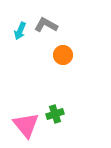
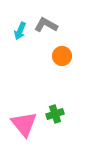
orange circle: moved 1 px left, 1 px down
pink triangle: moved 2 px left, 1 px up
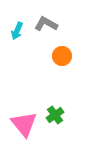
gray L-shape: moved 1 px up
cyan arrow: moved 3 px left
green cross: moved 1 px down; rotated 18 degrees counterclockwise
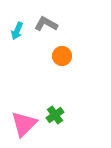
pink triangle: rotated 24 degrees clockwise
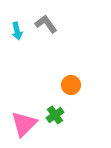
gray L-shape: rotated 25 degrees clockwise
cyan arrow: rotated 36 degrees counterclockwise
orange circle: moved 9 px right, 29 px down
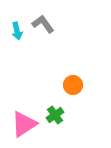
gray L-shape: moved 3 px left
orange circle: moved 2 px right
pink triangle: rotated 12 degrees clockwise
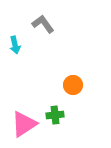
cyan arrow: moved 2 px left, 14 px down
green cross: rotated 30 degrees clockwise
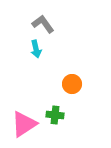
cyan arrow: moved 21 px right, 4 px down
orange circle: moved 1 px left, 1 px up
green cross: rotated 12 degrees clockwise
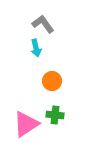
cyan arrow: moved 1 px up
orange circle: moved 20 px left, 3 px up
pink triangle: moved 2 px right
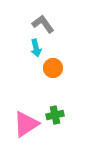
orange circle: moved 1 px right, 13 px up
green cross: rotated 18 degrees counterclockwise
